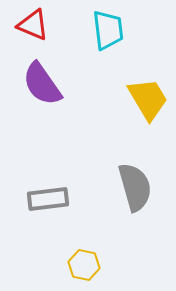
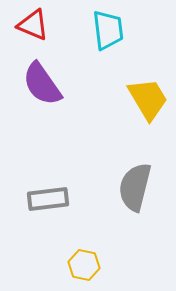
gray semicircle: rotated 150 degrees counterclockwise
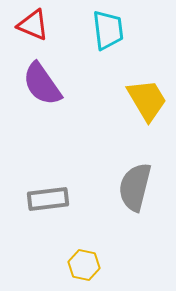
yellow trapezoid: moved 1 px left, 1 px down
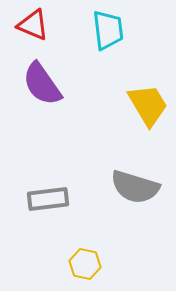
yellow trapezoid: moved 1 px right, 5 px down
gray semicircle: rotated 87 degrees counterclockwise
yellow hexagon: moved 1 px right, 1 px up
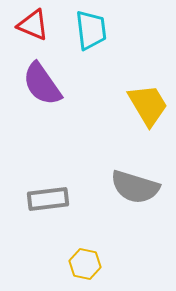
cyan trapezoid: moved 17 px left
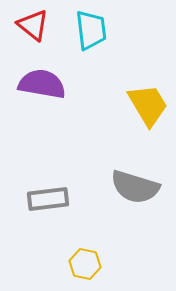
red triangle: rotated 16 degrees clockwise
purple semicircle: rotated 135 degrees clockwise
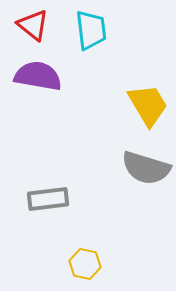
purple semicircle: moved 4 px left, 8 px up
gray semicircle: moved 11 px right, 19 px up
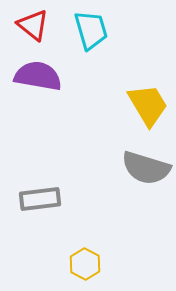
cyan trapezoid: rotated 9 degrees counterclockwise
gray rectangle: moved 8 px left
yellow hexagon: rotated 16 degrees clockwise
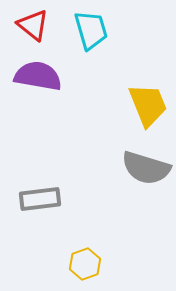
yellow trapezoid: rotated 9 degrees clockwise
yellow hexagon: rotated 12 degrees clockwise
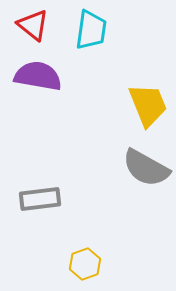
cyan trapezoid: rotated 24 degrees clockwise
gray semicircle: rotated 12 degrees clockwise
